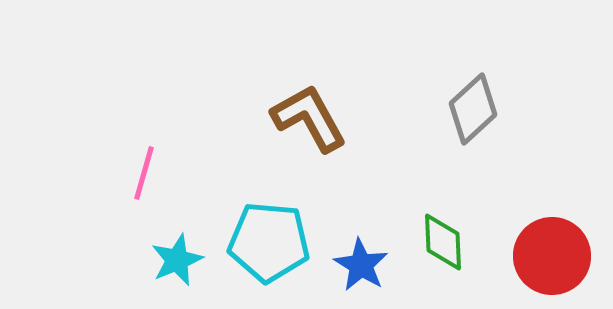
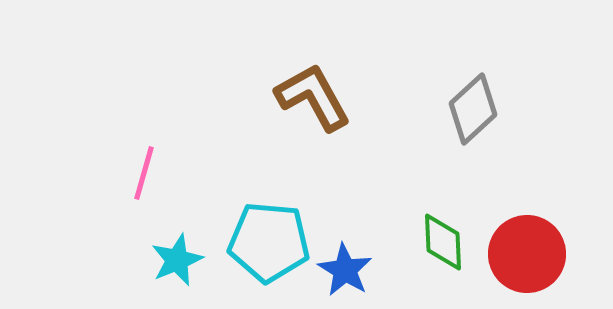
brown L-shape: moved 4 px right, 21 px up
red circle: moved 25 px left, 2 px up
blue star: moved 16 px left, 5 px down
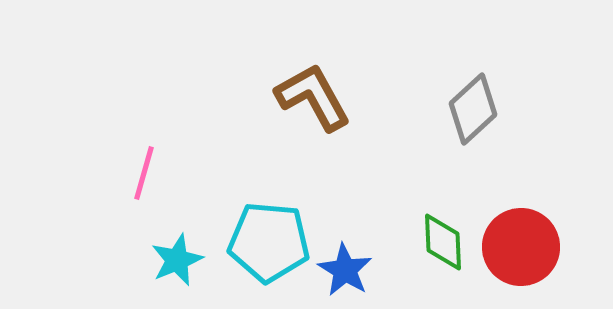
red circle: moved 6 px left, 7 px up
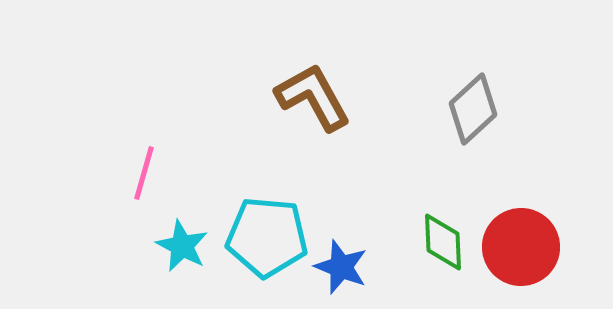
cyan pentagon: moved 2 px left, 5 px up
cyan star: moved 5 px right, 14 px up; rotated 22 degrees counterclockwise
blue star: moved 4 px left, 3 px up; rotated 10 degrees counterclockwise
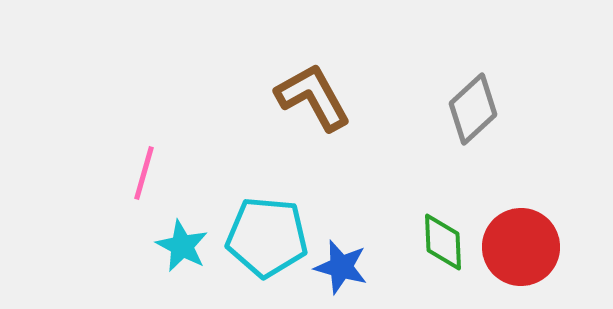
blue star: rotated 6 degrees counterclockwise
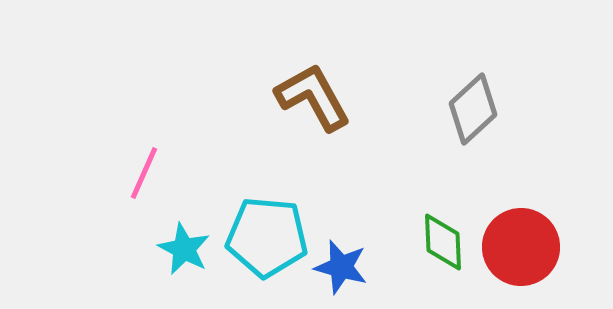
pink line: rotated 8 degrees clockwise
cyan star: moved 2 px right, 3 px down
